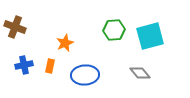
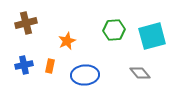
brown cross: moved 11 px right, 4 px up; rotated 35 degrees counterclockwise
cyan square: moved 2 px right
orange star: moved 2 px right, 2 px up
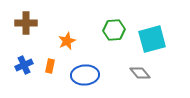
brown cross: rotated 15 degrees clockwise
cyan square: moved 3 px down
blue cross: rotated 12 degrees counterclockwise
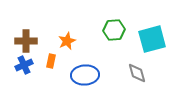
brown cross: moved 18 px down
orange rectangle: moved 1 px right, 5 px up
gray diamond: moved 3 px left; rotated 25 degrees clockwise
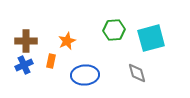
cyan square: moved 1 px left, 1 px up
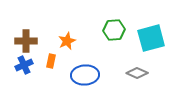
gray diamond: rotated 50 degrees counterclockwise
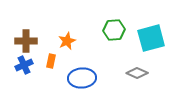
blue ellipse: moved 3 px left, 3 px down
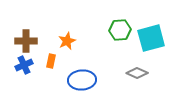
green hexagon: moved 6 px right
blue ellipse: moved 2 px down
